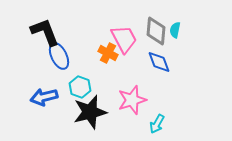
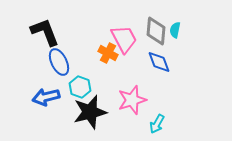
blue ellipse: moved 6 px down
blue arrow: moved 2 px right
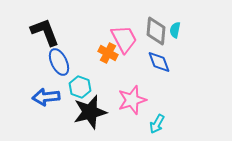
blue arrow: rotated 8 degrees clockwise
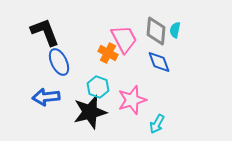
cyan hexagon: moved 18 px right
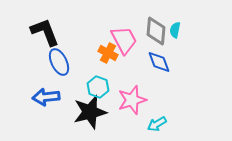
pink trapezoid: moved 1 px down
cyan arrow: rotated 30 degrees clockwise
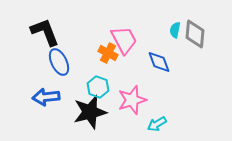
gray diamond: moved 39 px right, 3 px down
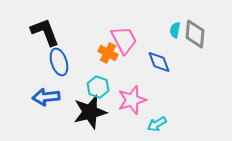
blue ellipse: rotated 8 degrees clockwise
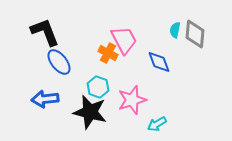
blue ellipse: rotated 20 degrees counterclockwise
blue arrow: moved 1 px left, 2 px down
black star: rotated 28 degrees clockwise
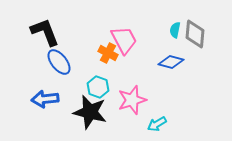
blue diamond: moved 12 px right; rotated 55 degrees counterclockwise
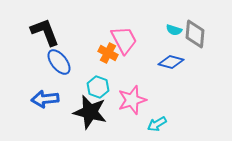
cyan semicircle: moved 1 px left; rotated 84 degrees counterclockwise
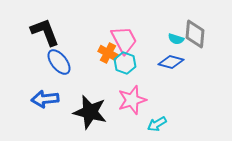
cyan semicircle: moved 2 px right, 9 px down
cyan hexagon: moved 27 px right, 24 px up
